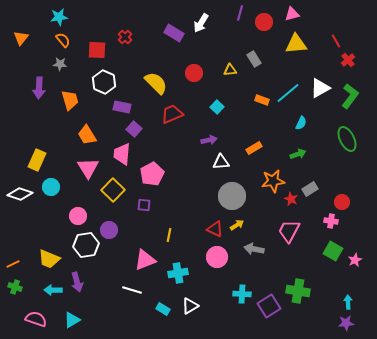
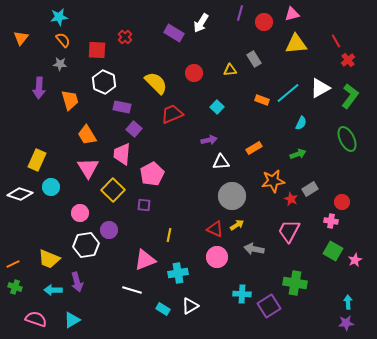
pink circle at (78, 216): moved 2 px right, 3 px up
green cross at (298, 291): moved 3 px left, 8 px up
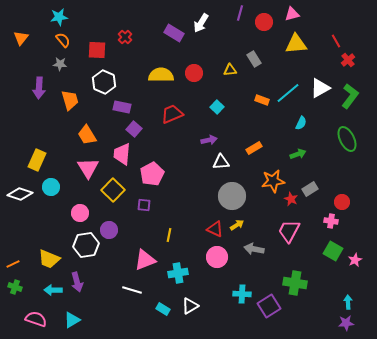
yellow semicircle at (156, 83): moved 5 px right, 8 px up; rotated 45 degrees counterclockwise
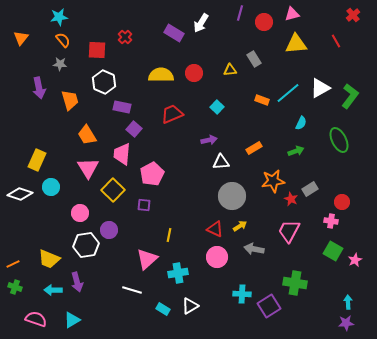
red cross at (348, 60): moved 5 px right, 45 px up
purple arrow at (39, 88): rotated 15 degrees counterclockwise
green ellipse at (347, 139): moved 8 px left, 1 px down
green arrow at (298, 154): moved 2 px left, 3 px up
yellow arrow at (237, 225): moved 3 px right, 1 px down
pink triangle at (145, 260): moved 2 px right, 1 px up; rotated 20 degrees counterclockwise
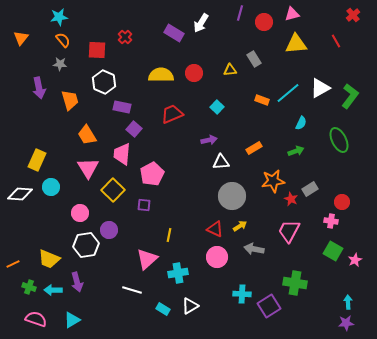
white diamond at (20, 194): rotated 15 degrees counterclockwise
green cross at (15, 287): moved 14 px right
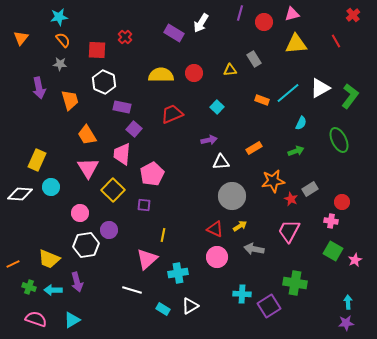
yellow line at (169, 235): moved 6 px left
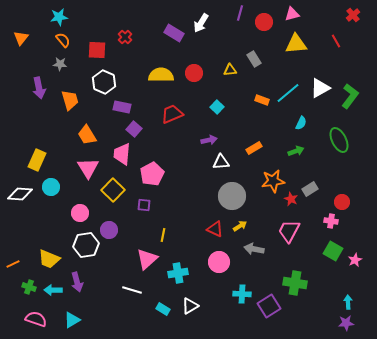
pink circle at (217, 257): moved 2 px right, 5 px down
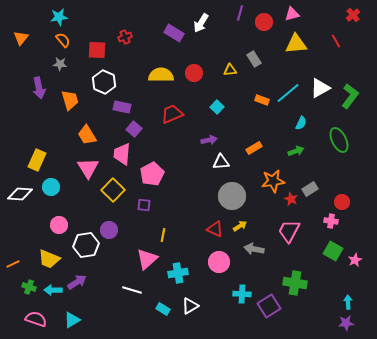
red cross at (125, 37): rotated 24 degrees clockwise
pink circle at (80, 213): moved 21 px left, 12 px down
purple arrow at (77, 282): rotated 108 degrees counterclockwise
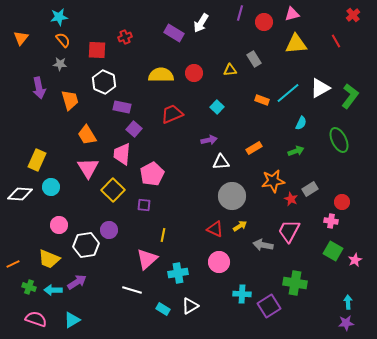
gray arrow at (254, 249): moved 9 px right, 4 px up
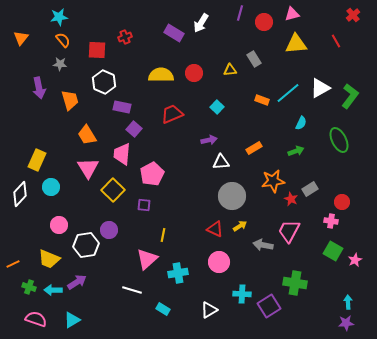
white diamond at (20, 194): rotated 50 degrees counterclockwise
white triangle at (190, 306): moved 19 px right, 4 px down
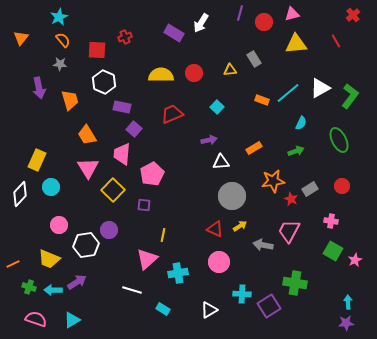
cyan star at (59, 17): rotated 18 degrees counterclockwise
red circle at (342, 202): moved 16 px up
